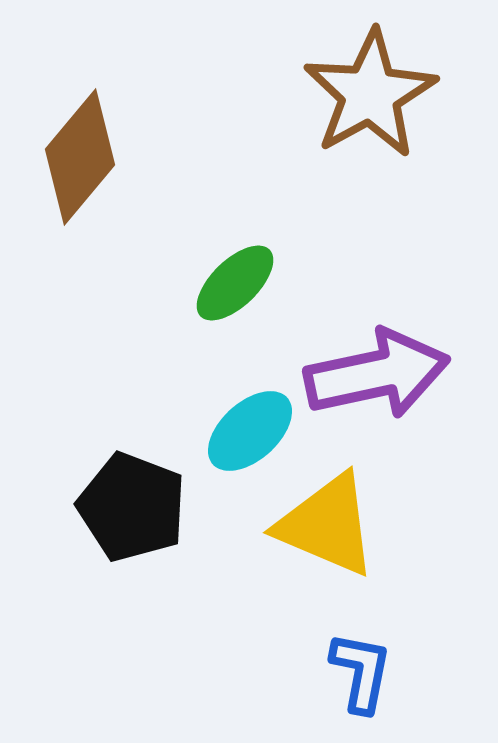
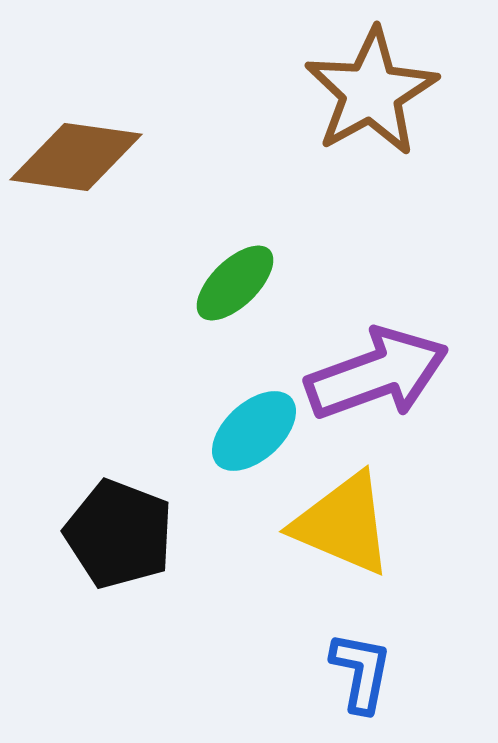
brown star: moved 1 px right, 2 px up
brown diamond: moved 4 px left; rotated 58 degrees clockwise
purple arrow: rotated 8 degrees counterclockwise
cyan ellipse: moved 4 px right
black pentagon: moved 13 px left, 27 px down
yellow triangle: moved 16 px right, 1 px up
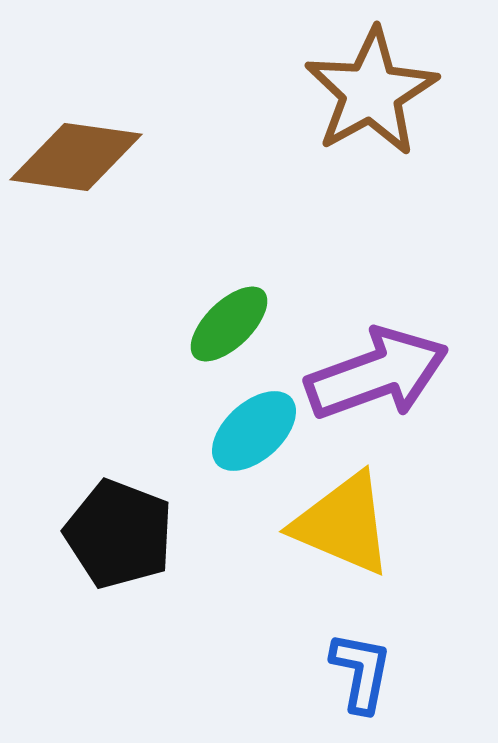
green ellipse: moved 6 px left, 41 px down
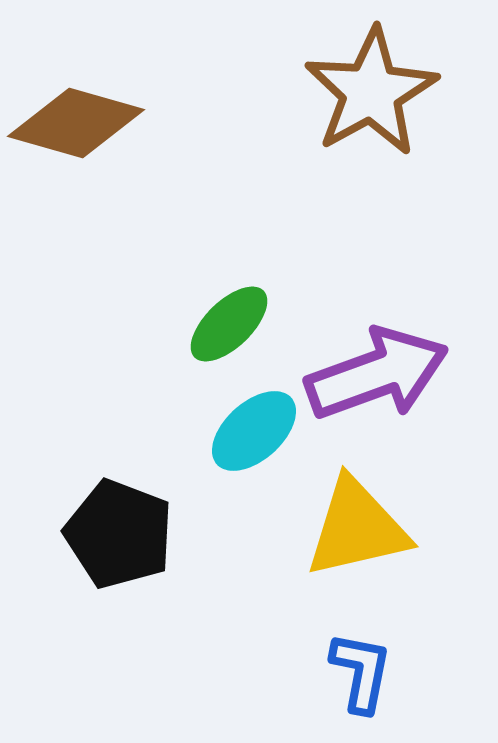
brown diamond: moved 34 px up; rotated 8 degrees clockwise
yellow triangle: moved 14 px right, 4 px down; rotated 36 degrees counterclockwise
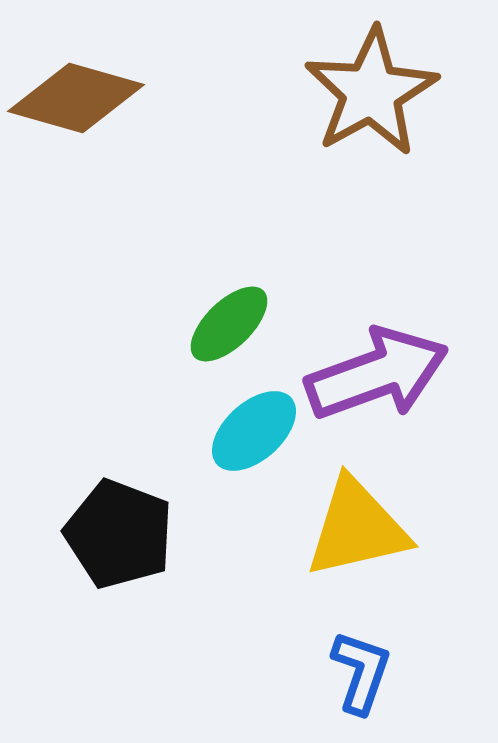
brown diamond: moved 25 px up
blue L-shape: rotated 8 degrees clockwise
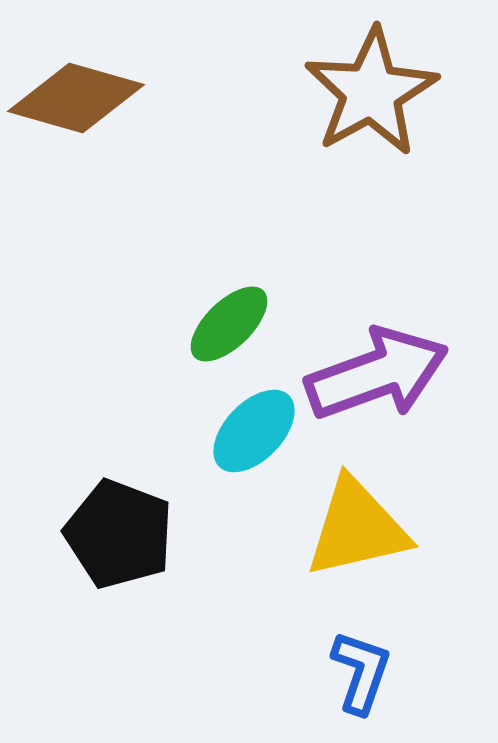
cyan ellipse: rotated 4 degrees counterclockwise
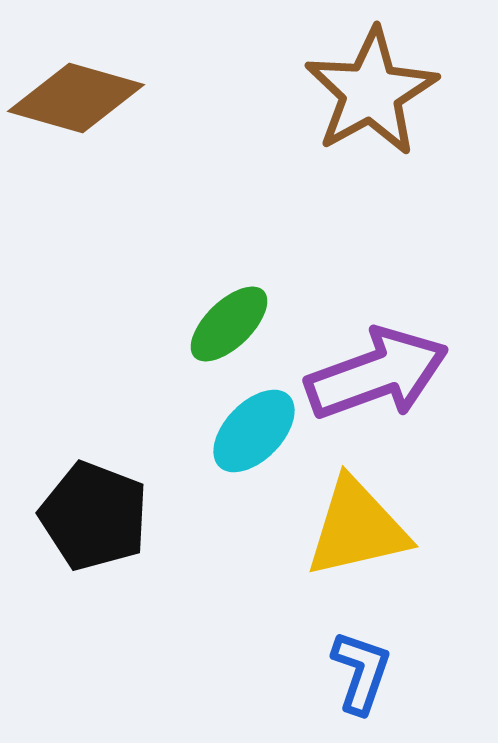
black pentagon: moved 25 px left, 18 px up
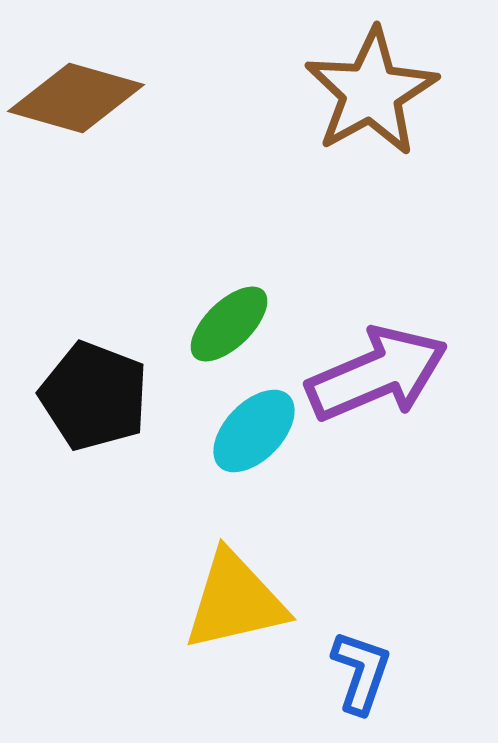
purple arrow: rotated 3 degrees counterclockwise
black pentagon: moved 120 px up
yellow triangle: moved 122 px left, 73 px down
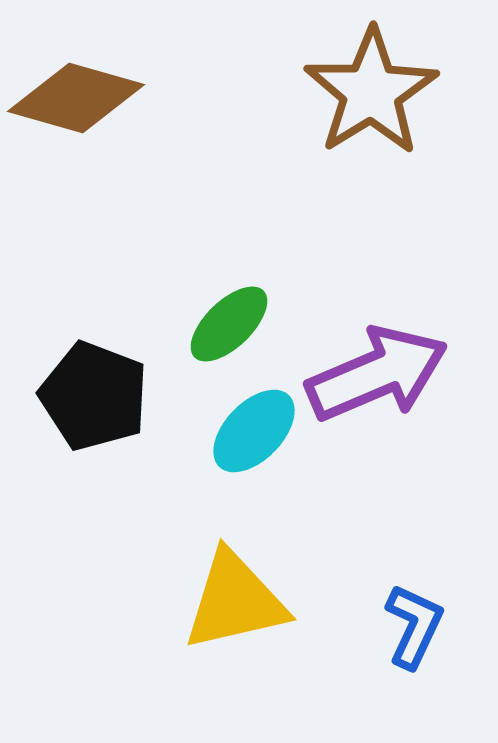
brown star: rotated 3 degrees counterclockwise
blue L-shape: moved 53 px right, 46 px up; rotated 6 degrees clockwise
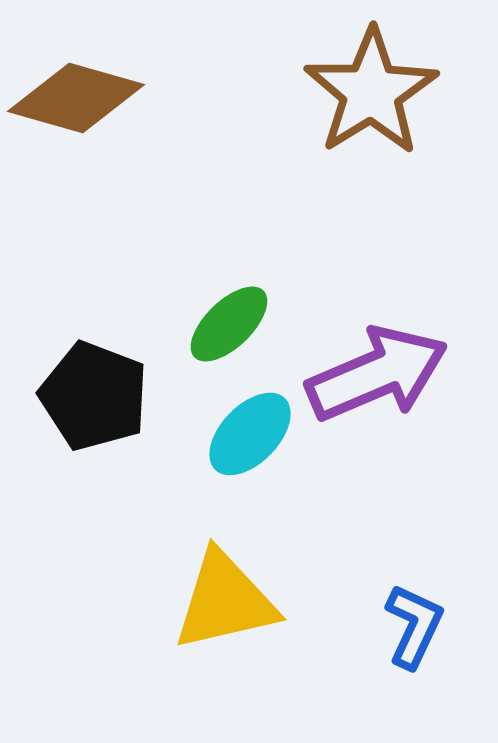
cyan ellipse: moved 4 px left, 3 px down
yellow triangle: moved 10 px left
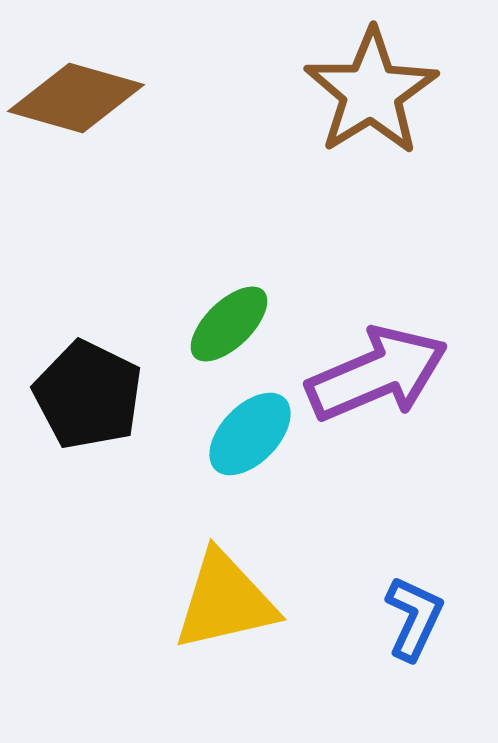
black pentagon: moved 6 px left, 1 px up; rotated 5 degrees clockwise
blue L-shape: moved 8 px up
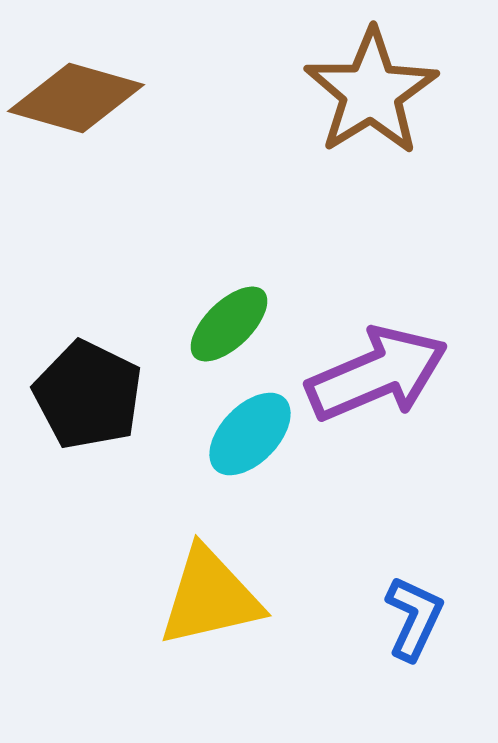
yellow triangle: moved 15 px left, 4 px up
